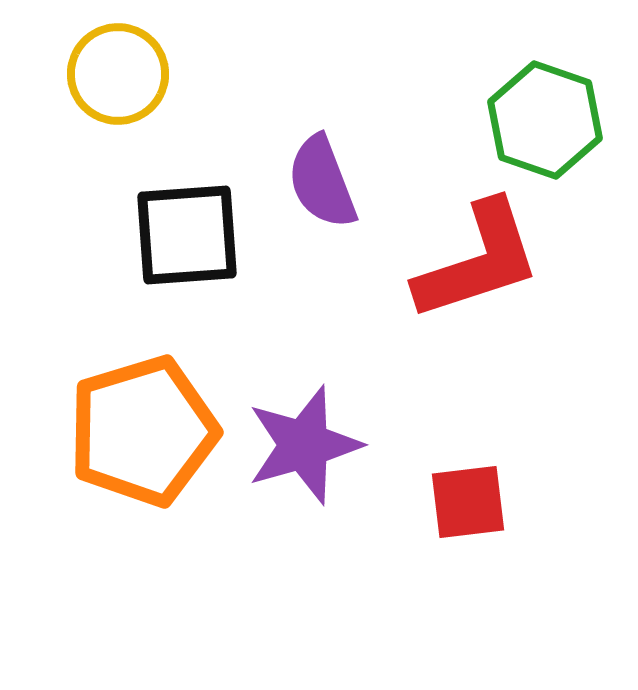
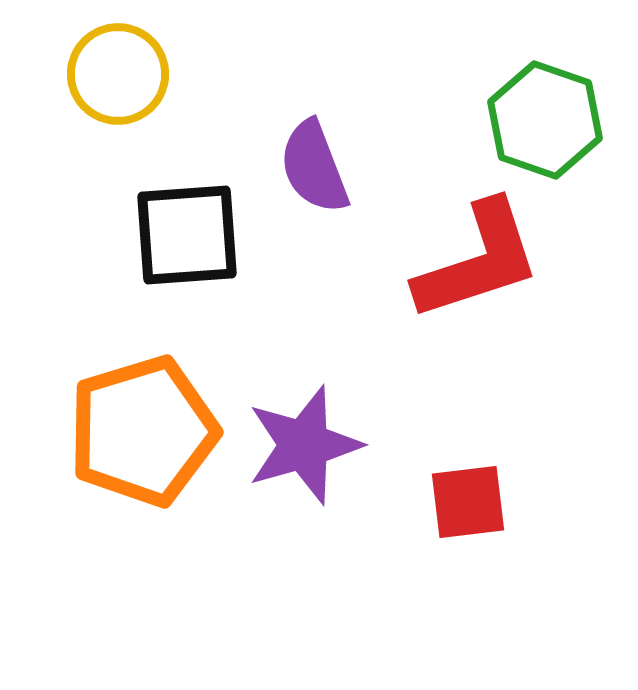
purple semicircle: moved 8 px left, 15 px up
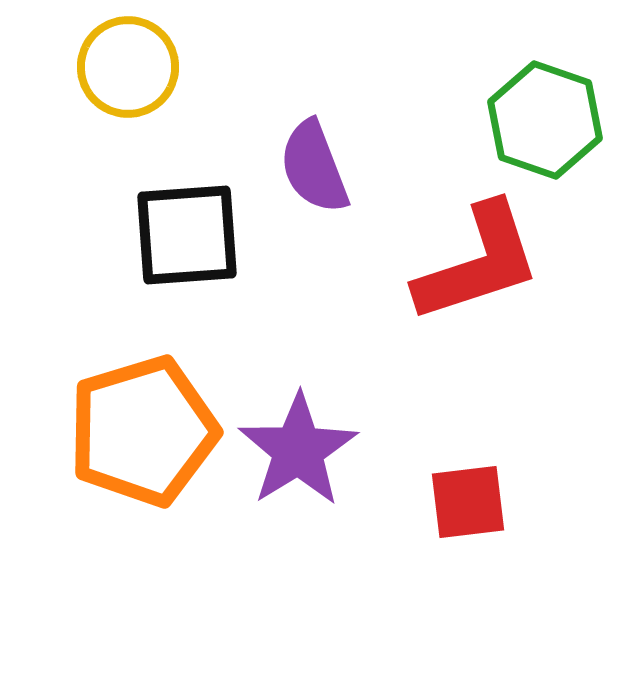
yellow circle: moved 10 px right, 7 px up
red L-shape: moved 2 px down
purple star: moved 6 px left, 5 px down; rotated 16 degrees counterclockwise
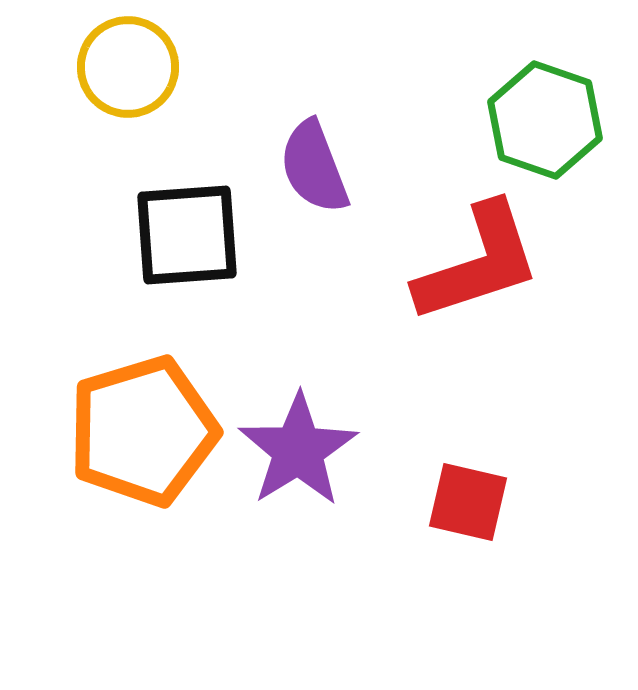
red square: rotated 20 degrees clockwise
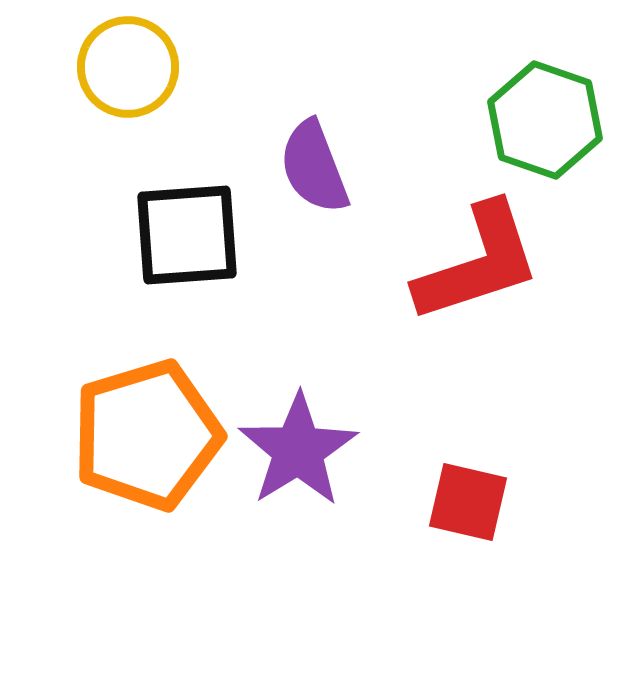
orange pentagon: moved 4 px right, 4 px down
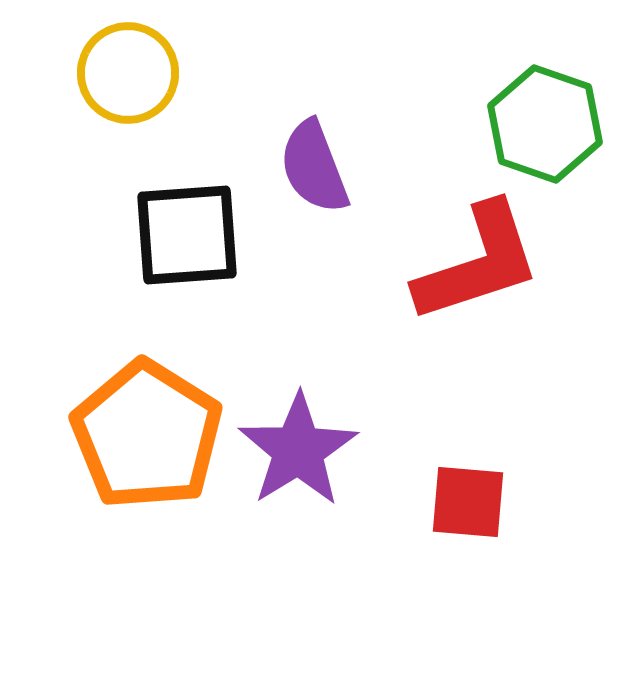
yellow circle: moved 6 px down
green hexagon: moved 4 px down
orange pentagon: rotated 23 degrees counterclockwise
red square: rotated 8 degrees counterclockwise
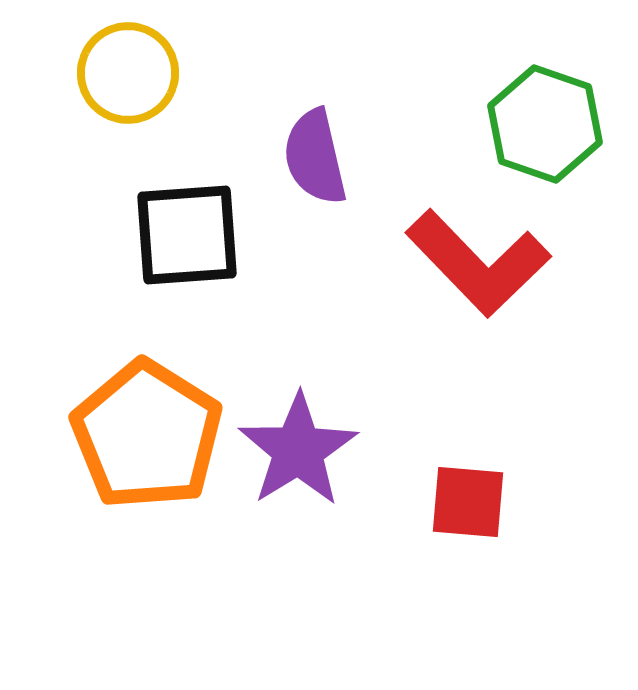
purple semicircle: moved 1 px right, 10 px up; rotated 8 degrees clockwise
red L-shape: rotated 64 degrees clockwise
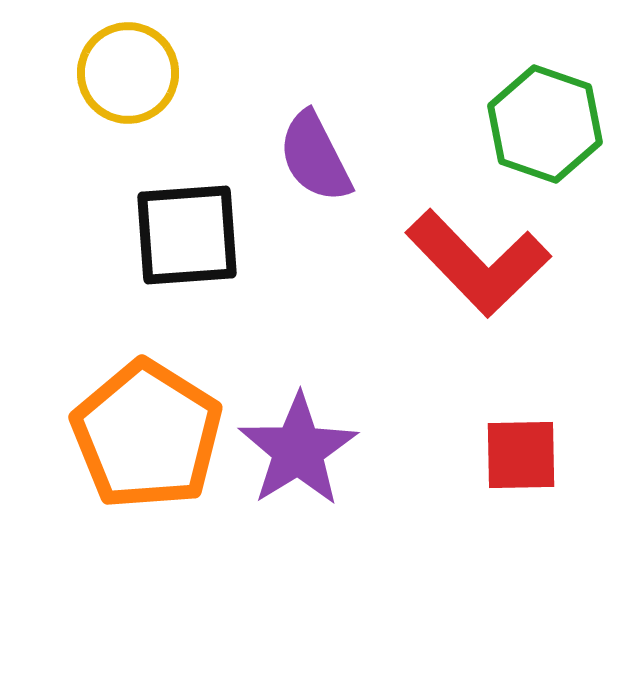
purple semicircle: rotated 14 degrees counterclockwise
red square: moved 53 px right, 47 px up; rotated 6 degrees counterclockwise
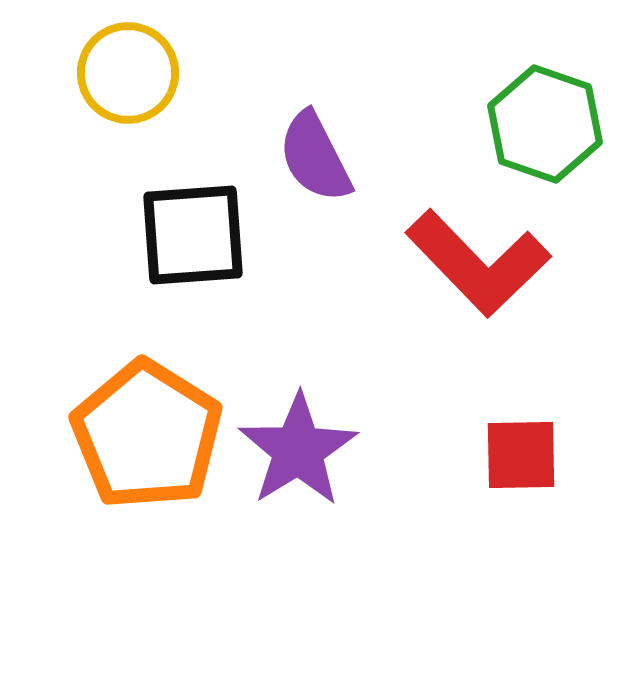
black square: moved 6 px right
